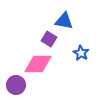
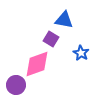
blue triangle: moved 1 px up
purple square: moved 2 px right
pink diamond: moved 1 px left; rotated 20 degrees counterclockwise
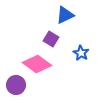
blue triangle: moved 1 px right, 5 px up; rotated 36 degrees counterclockwise
pink diamond: rotated 56 degrees clockwise
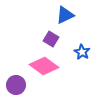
blue star: moved 1 px right, 1 px up
pink diamond: moved 7 px right, 2 px down
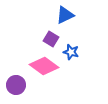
blue star: moved 11 px left; rotated 14 degrees counterclockwise
